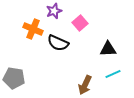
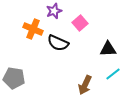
cyan line: rotated 14 degrees counterclockwise
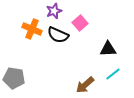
orange cross: moved 1 px left
black semicircle: moved 8 px up
brown arrow: rotated 24 degrees clockwise
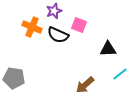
pink square: moved 1 px left, 2 px down; rotated 28 degrees counterclockwise
orange cross: moved 2 px up
cyan line: moved 7 px right
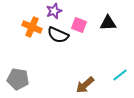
black triangle: moved 26 px up
cyan line: moved 1 px down
gray pentagon: moved 4 px right, 1 px down
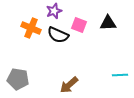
orange cross: moved 1 px left, 1 px down
cyan line: rotated 35 degrees clockwise
brown arrow: moved 16 px left
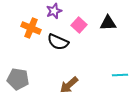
pink square: rotated 21 degrees clockwise
black semicircle: moved 7 px down
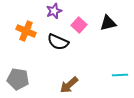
black triangle: rotated 12 degrees counterclockwise
orange cross: moved 5 px left, 3 px down
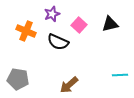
purple star: moved 2 px left, 3 px down
black triangle: moved 2 px right, 1 px down
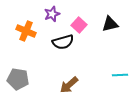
black semicircle: moved 5 px right; rotated 40 degrees counterclockwise
